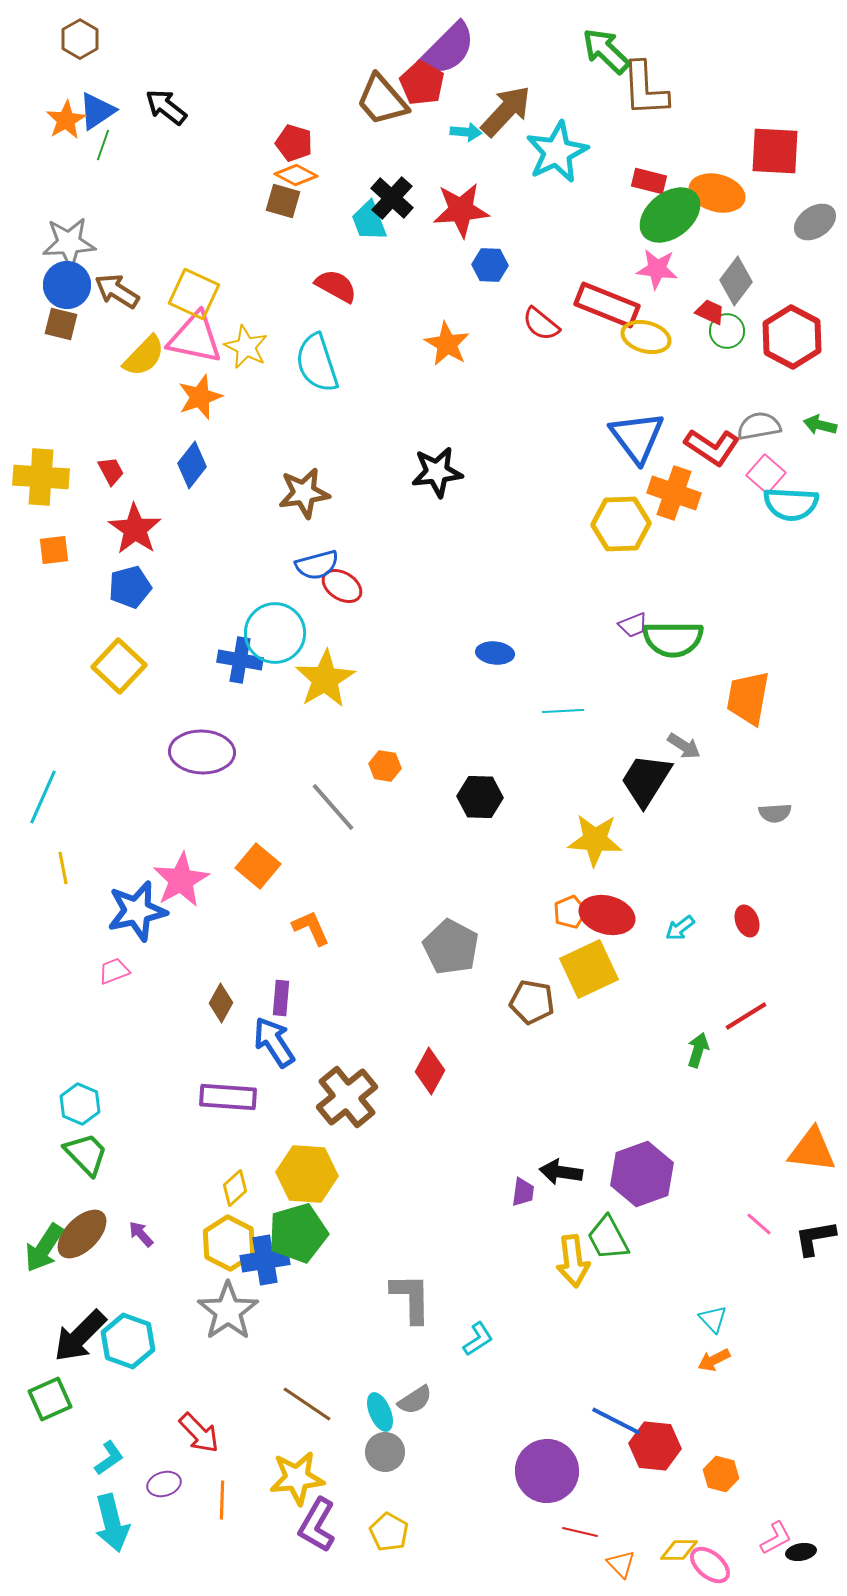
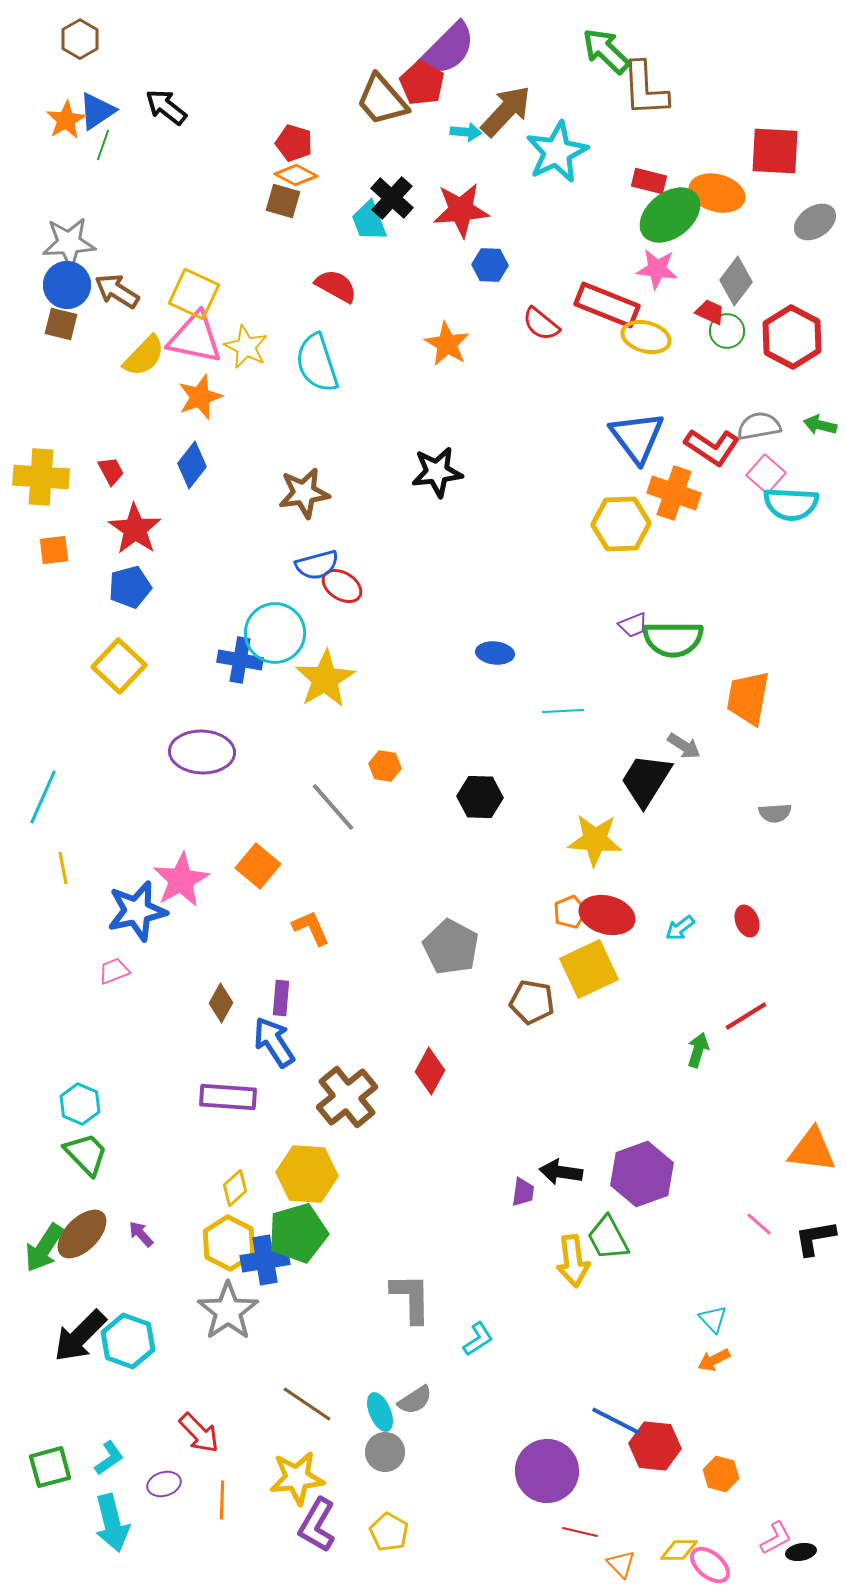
green square at (50, 1399): moved 68 px down; rotated 9 degrees clockwise
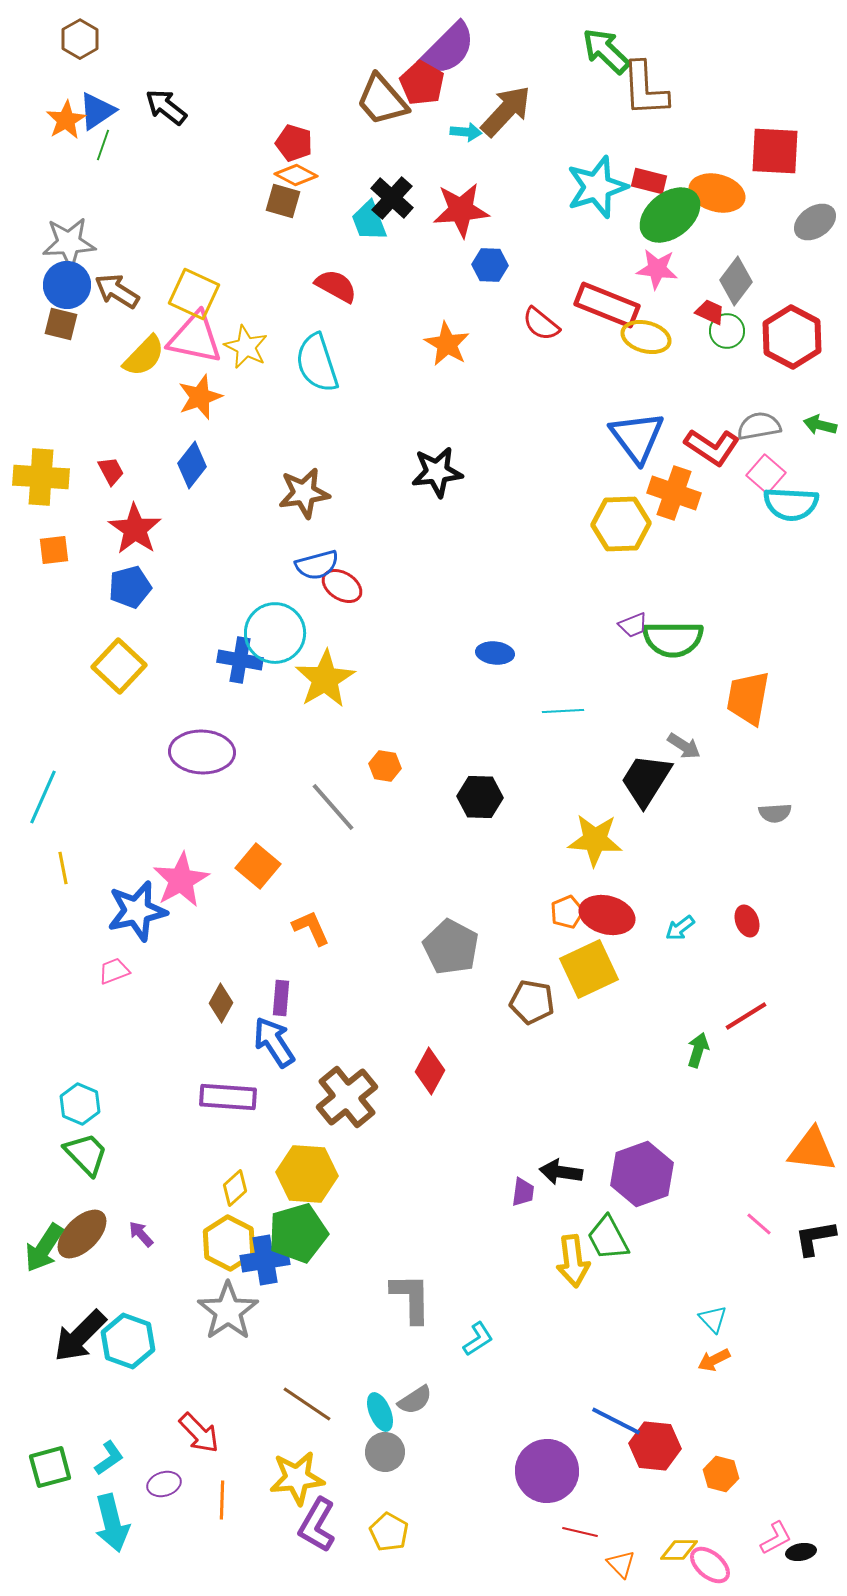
cyan star at (557, 152): moved 40 px right, 35 px down; rotated 8 degrees clockwise
orange pentagon at (570, 912): moved 3 px left
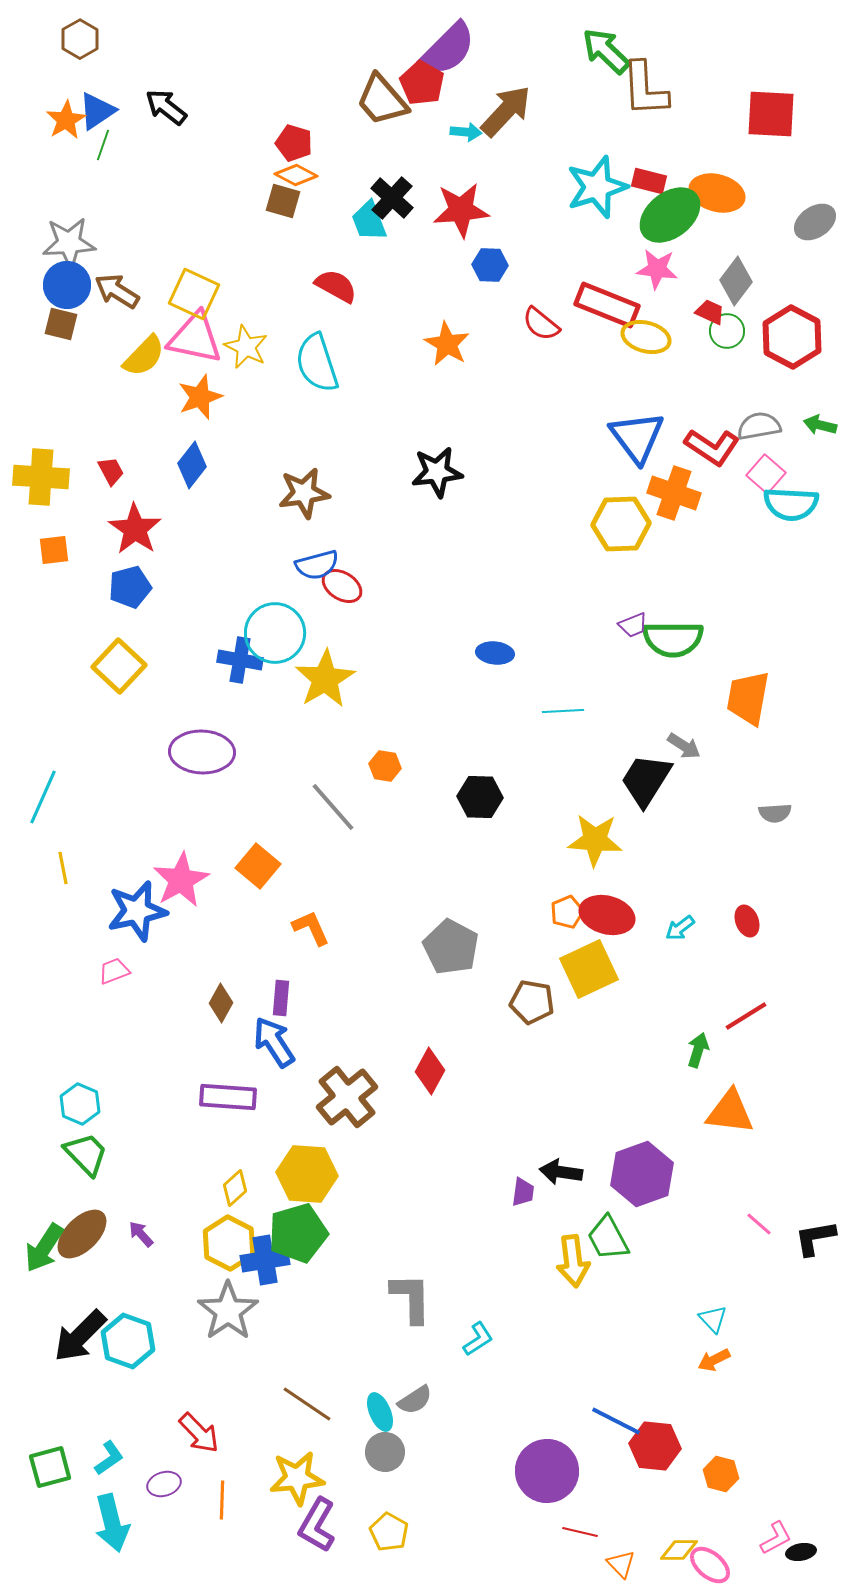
red square at (775, 151): moved 4 px left, 37 px up
orange triangle at (812, 1150): moved 82 px left, 38 px up
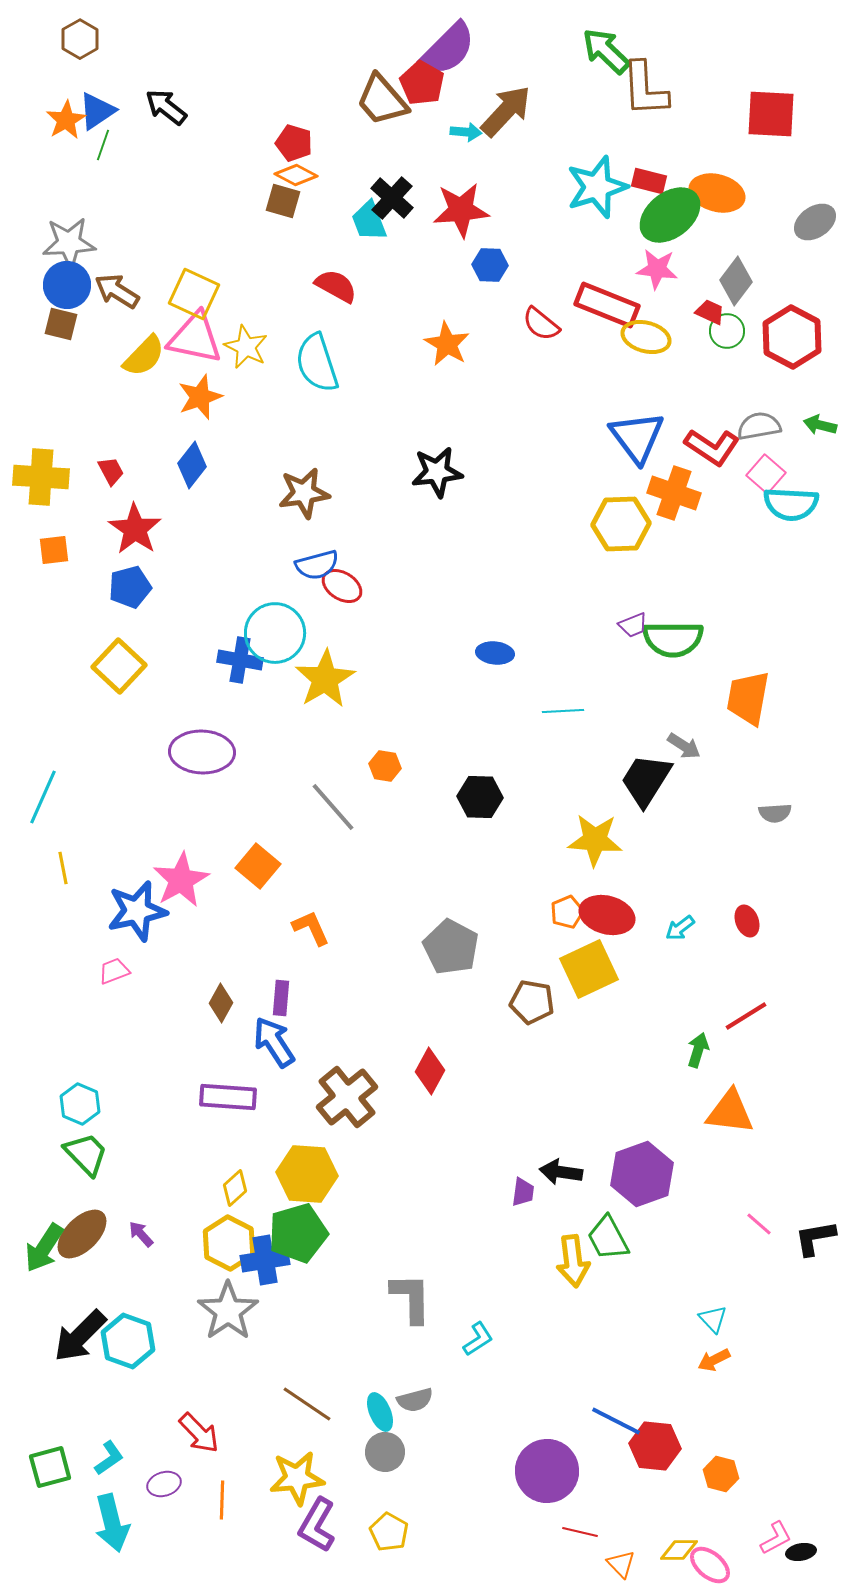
gray semicircle at (415, 1400): rotated 18 degrees clockwise
